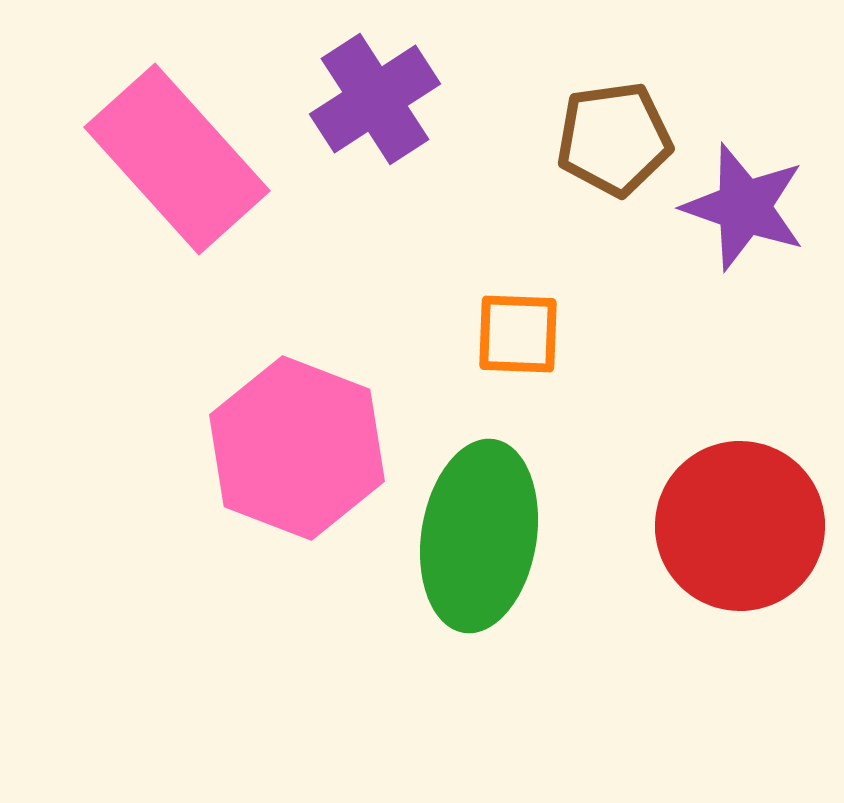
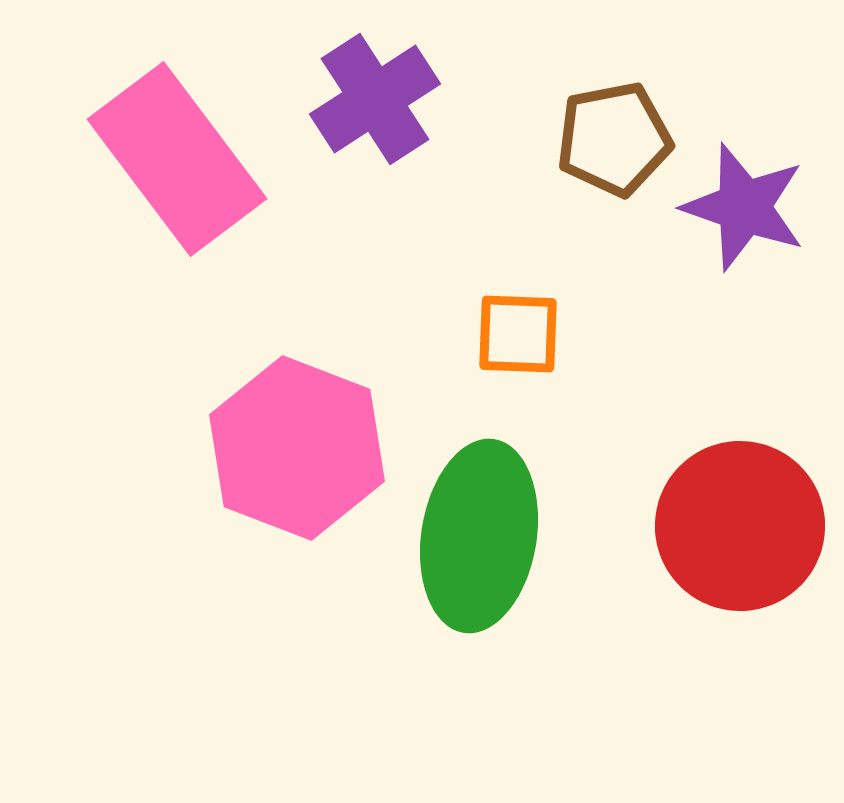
brown pentagon: rotated 3 degrees counterclockwise
pink rectangle: rotated 5 degrees clockwise
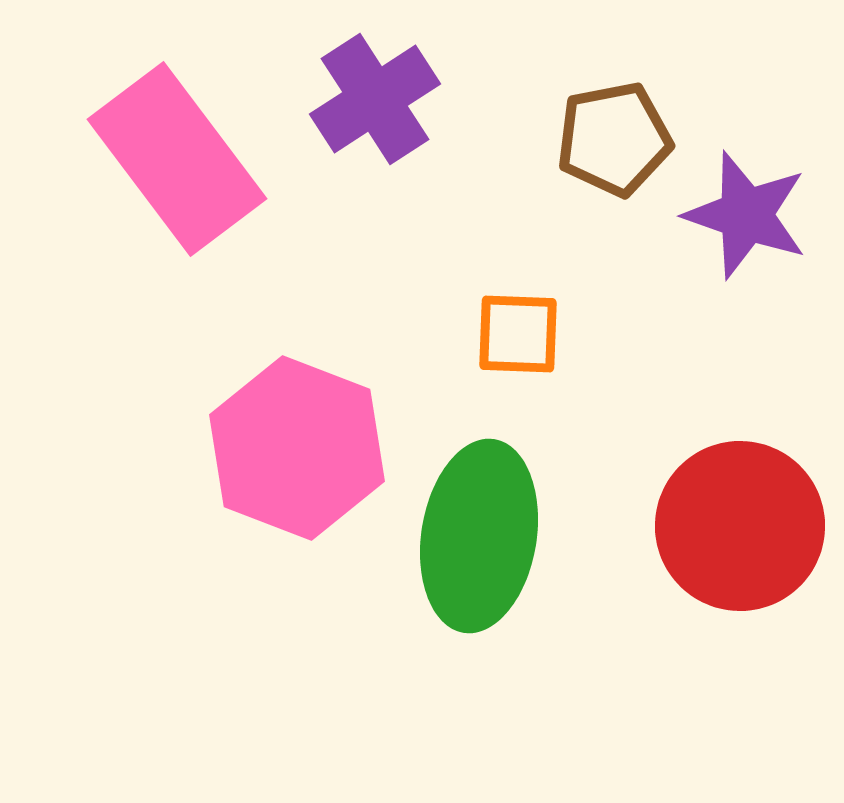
purple star: moved 2 px right, 8 px down
